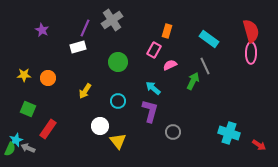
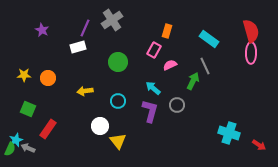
yellow arrow: rotated 49 degrees clockwise
gray circle: moved 4 px right, 27 px up
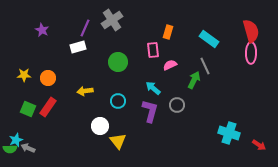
orange rectangle: moved 1 px right, 1 px down
pink rectangle: moved 1 px left; rotated 35 degrees counterclockwise
green arrow: moved 1 px right, 1 px up
red rectangle: moved 22 px up
green semicircle: rotated 64 degrees clockwise
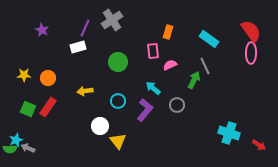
red semicircle: rotated 20 degrees counterclockwise
pink rectangle: moved 1 px down
purple L-shape: moved 5 px left, 1 px up; rotated 25 degrees clockwise
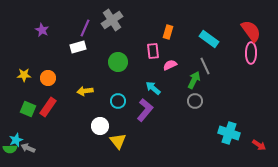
gray circle: moved 18 px right, 4 px up
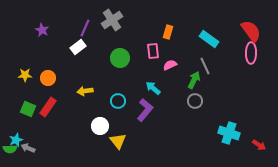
white rectangle: rotated 21 degrees counterclockwise
green circle: moved 2 px right, 4 px up
yellow star: moved 1 px right
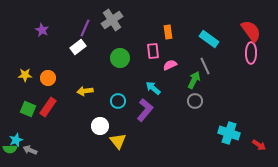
orange rectangle: rotated 24 degrees counterclockwise
gray arrow: moved 2 px right, 2 px down
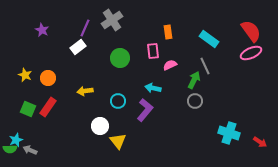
pink ellipse: rotated 65 degrees clockwise
yellow star: rotated 24 degrees clockwise
cyan arrow: rotated 28 degrees counterclockwise
red arrow: moved 1 px right, 3 px up
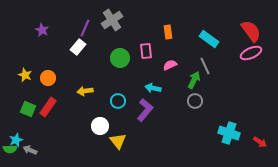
white rectangle: rotated 14 degrees counterclockwise
pink rectangle: moved 7 px left
